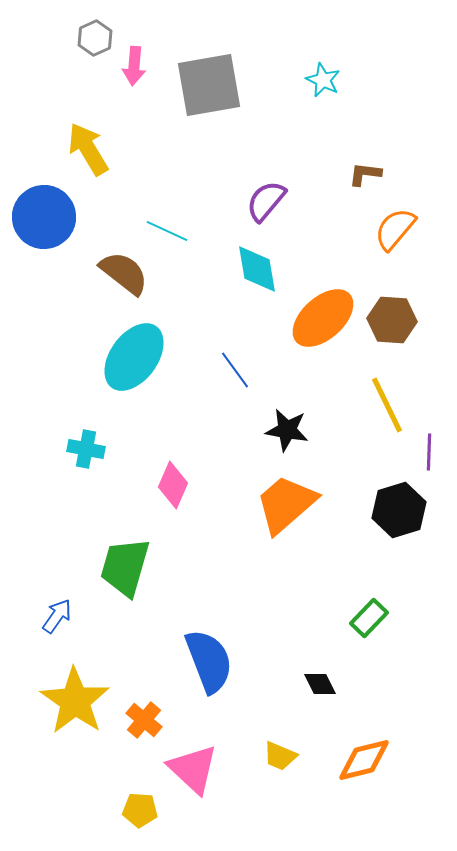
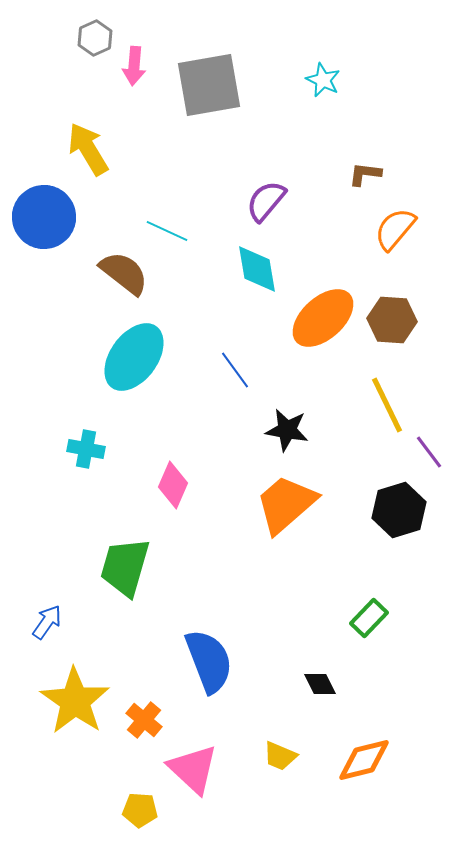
purple line: rotated 39 degrees counterclockwise
blue arrow: moved 10 px left, 6 px down
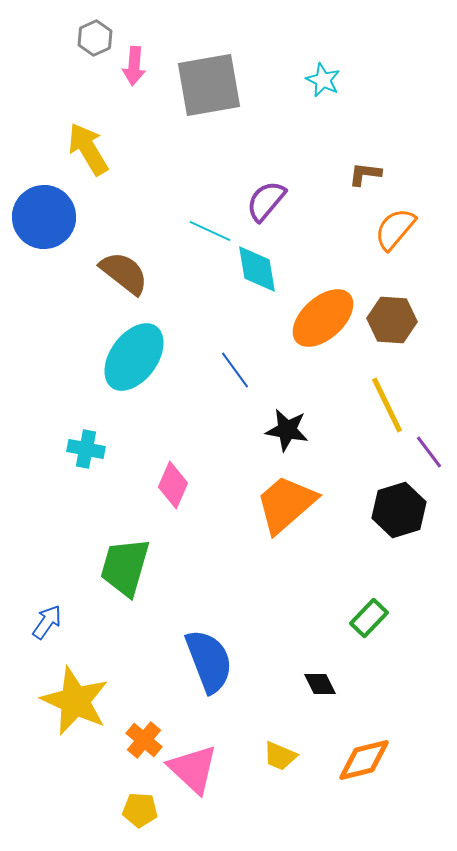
cyan line: moved 43 px right
yellow star: rotated 10 degrees counterclockwise
orange cross: moved 20 px down
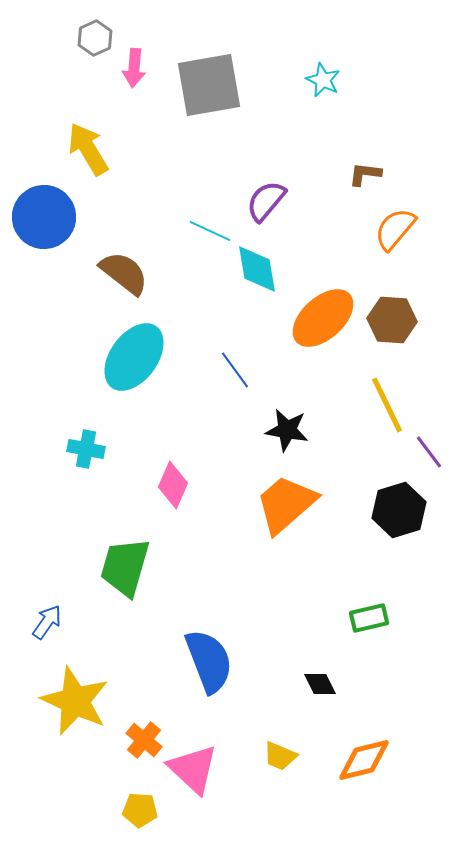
pink arrow: moved 2 px down
green rectangle: rotated 33 degrees clockwise
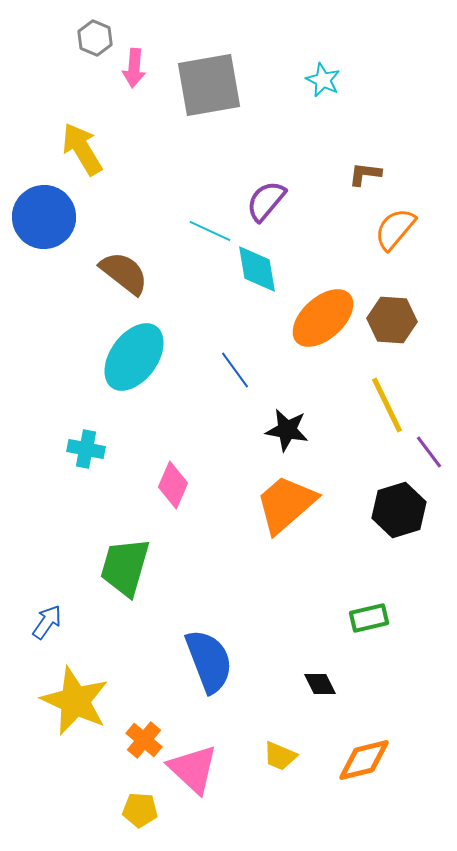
gray hexagon: rotated 12 degrees counterclockwise
yellow arrow: moved 6 px left
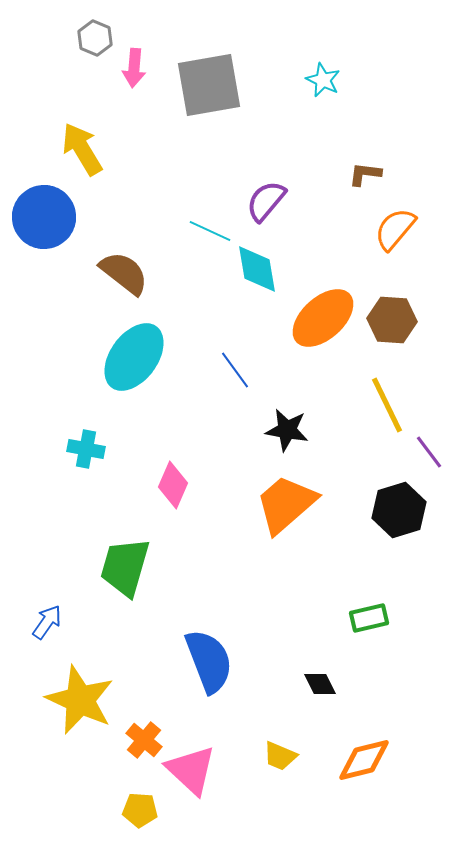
yellow star: moved 5 px right, 1 px up
pink triangle: moved 2 px left, 1 px down
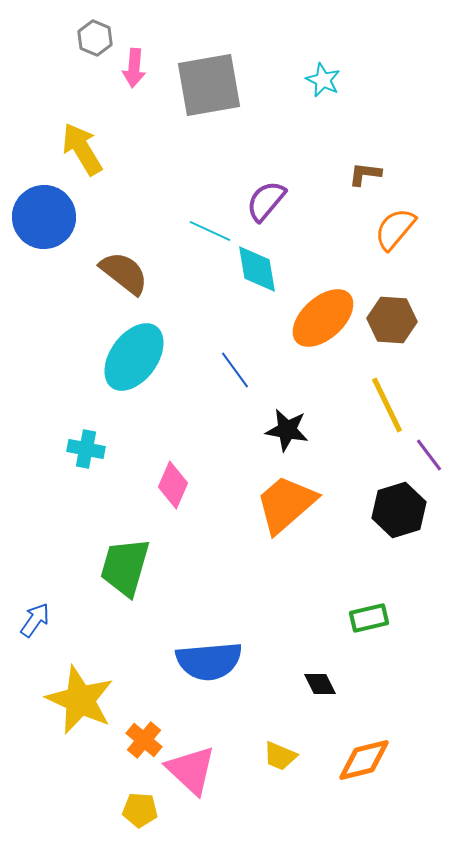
purple line: moved 3 px down
blue arrow: moved 12 px left, 2 px up
blue semicircle: rotated 106 degrees clockwise
